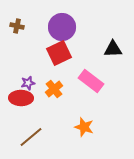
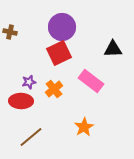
brown cross: moved 7 px left, 6 px down
purple star: moved 1 px right, 1 px up
red ellipse: moved 3 px down
orange star: rotated 24 degrees clockwise
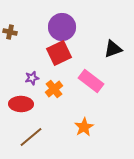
black triangle: rotated 18 degrees counterclockwise
purple star: moved 3 px right, 4 px up
red ellipse: moved 3 px down
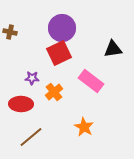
purple circle: moved 1 px down
black triangle: rotated 12 degrees clockwise
purple star: rotated 16 degrees clockwise
orange cross: moved 3 px down
orange star: rotated 12 degrees counterclockwise
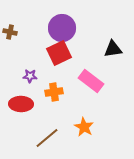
purple star: moved 2 px left, 2 px up
orange cross: rotated 30 degrees clockwise
brown line: moved 16 px right, 1 px down
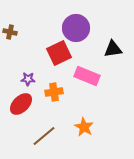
purple circle: moved 14 px right
purple star: moved 2 px left, 3 px down
pink rectangle: moved 4 px left, 5 px up; rotated 15 degrees counterclockwise
red ellipse: rotated 45 degrees counterclockwise
brown line: moved 3 px left, 2 px up
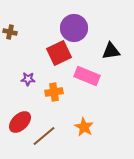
purple circle: moved 2 px left
black triangle: moved 2 px left, 2 px down
red ellipse: moved 1 px left, 18 px down
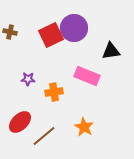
red square: moved 8 px left, 18 px up
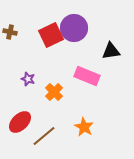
purple star: rotated 16 degrees clockwise
orange cross: rotated 36 degrees counterclockwise
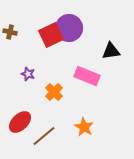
purple circle: moved 5 px left
purple star: moved 5 px up
